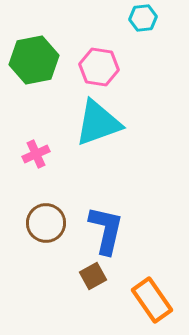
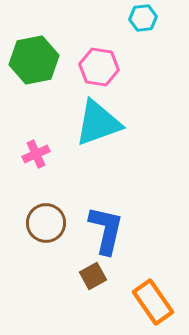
orange rectangle: moved 1 px right, 2 px down
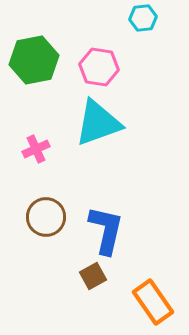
pink cross: moved 5 px up
brown circle: moved 6 px up
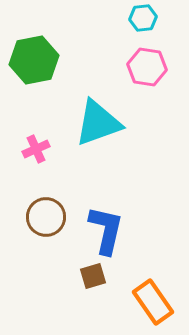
pink hexagon: moved 48 px right
brown square: rotated 12 degrees clockwise
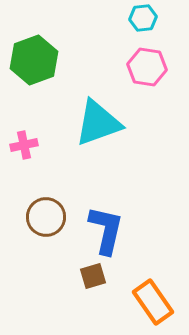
green hexagon: rotated 9 degrees counterclockwise
pink cross: moved 12 px left, 4 px up; rotated 12 degrees clockwise
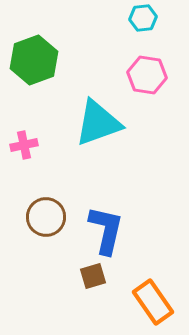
pink hexagon: moved 8 px down
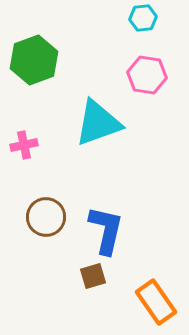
orange rectangle: moved 3 px right
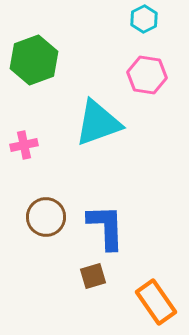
cyan hexagon: moved 1 px right, 1 px down; rotated 20 degrees counterclockwise
blue L-shape: moved 3 px up; rotated 15 degrees counterclockwise
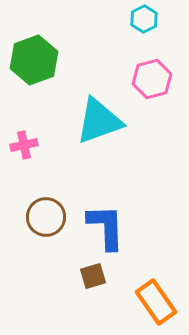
pink hexagon: moved 5 px right, 4 px down; rotated 24 degrees counterclockwise
cyan triangle: moved 1 px right, 2 px up
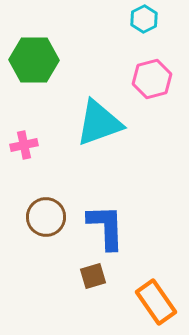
green hexagon: rotated 21 degrees clockwise
cyan triangle: moved 2 px down
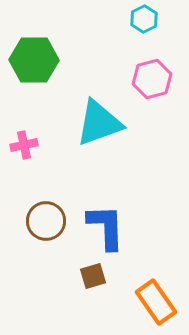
brown circle: moved 4 px down
